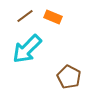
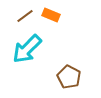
orange rectangle: moved 2 px left, 2 px up
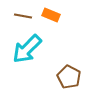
brown line: moved 2 px left; rotated 48 degrees clockwise
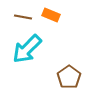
brown line: moved 1 px down
brown pentagon: rotated 10 degrees clockwise
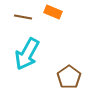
orange rectangle: moved 2 px right, 3 px up
cyan arrow: moved 5 px down; rotated 16 degrees counterclockwise
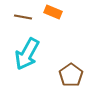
brown pentagon: moved 2 px right, 2 px up
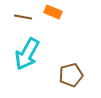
brown pentagon: rotated 20 degrees clockwise
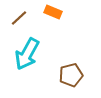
brown line: moved 4 px left, 1 px down; rotated 54 degrees counterclockwise
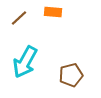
orange rectangle: rotated 18 degrees counterclockwise
cyan arrow: moved 2 px left, 8 px down
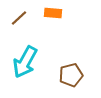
orange rectangle: moved 1 px down
